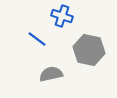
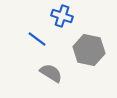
gray semicircle: moved 1 px up; rotated 45 degrees clockwise
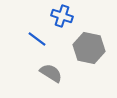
gray hexagon: moved 2 px up
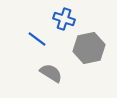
blue cross: moved 2 px right, 3 px down
gray hexagon: rotated 24 degrees counterclockwise
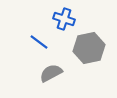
blue line: moved 2 px right, 3 px down
gray semicircle: rotated 60 degrees counterclockwise
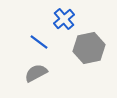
blue cross: rotated 30 degrees clockwise
gray semicircle: moved 15 px left
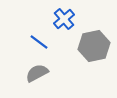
gray hexagon: moved 5 px right, 2 px up
gray semicircle: moved 1 px right
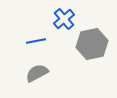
blue line: moved 3 px left, 1 px up; rotated 48 degrees counterclockwise
gray hexagon: moved 2 px left, 2 px up
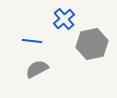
blue line: moved 4 px left; rotated 18 degrees clockwise
gray semicircle: moved 4 px up
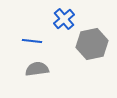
gray semicircle: rotated 20 degrees clockwise
